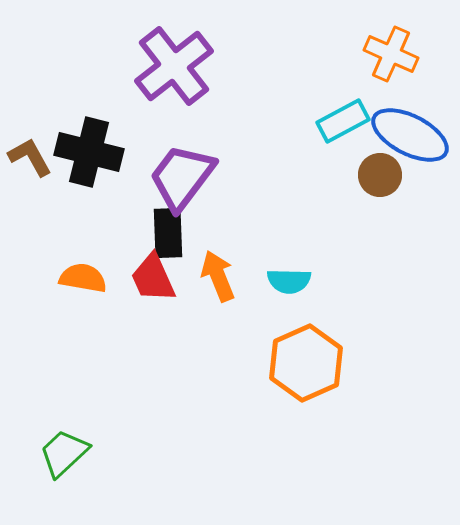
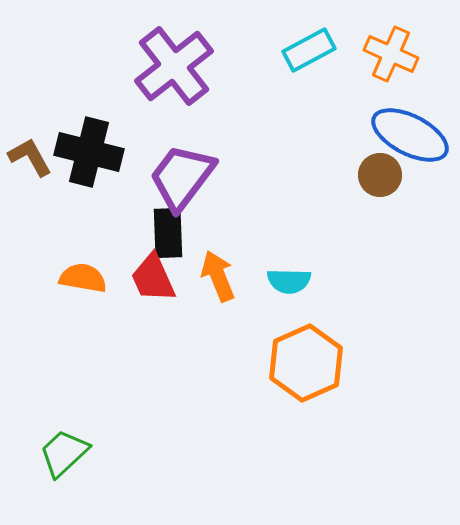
cyan rectangle: moved 34 px left, 71 px up
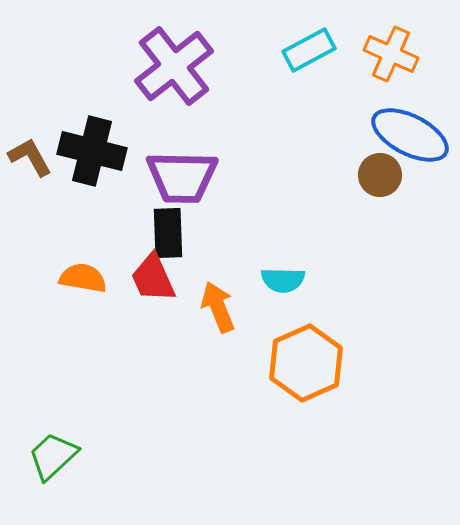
black cross: moved 3 px right, 1 px up
purple trapezoid: rotated 126 degrees counterclockwise
orange arrow: moved 31 px down
cyan semicircle: moved 6 px left, 1 px up
green trapezoid: moved 11 px left, 3 px down
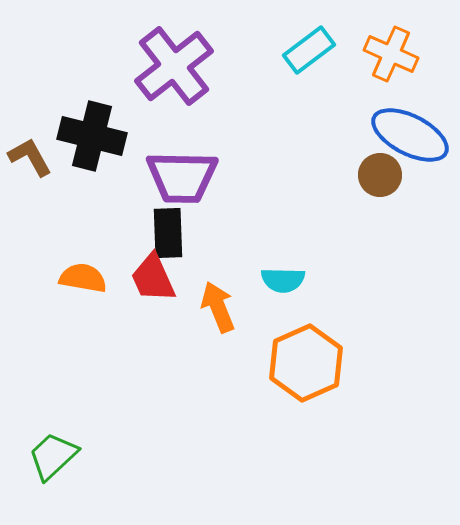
cyan rectangle: rotated 9 degrees counterclockwise
black cross: moved 15 px up
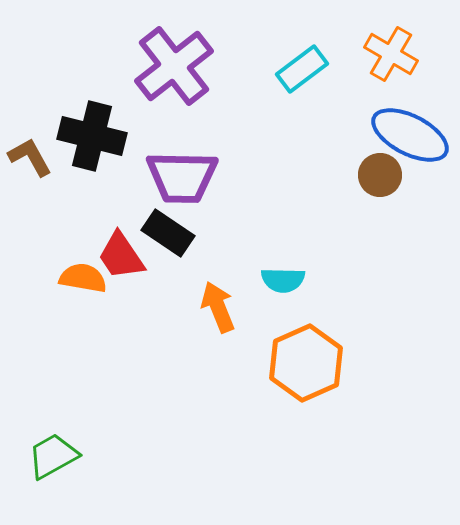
cyan rectangle: moved 7 px left, 19 px down
orange cross: rotated 6 degrees clockwise
black rectangle: rotated 54 degrees counterclockwise
red trapezoid: moved 32 px left, 22 px up; rotated 10 degrees counterclockwise
green trapezoid: rotated 14 degrees clockwise
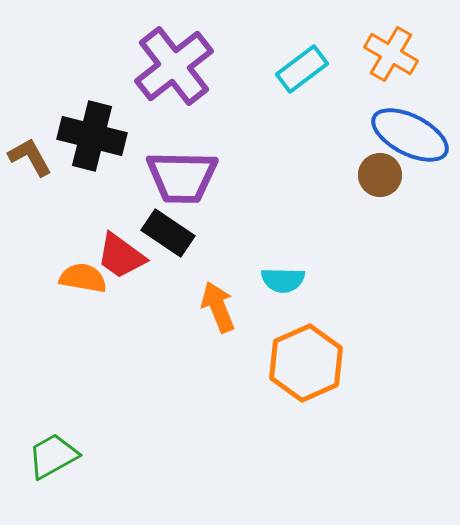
red trapezoid: rotated 20 degrees counterclockwise
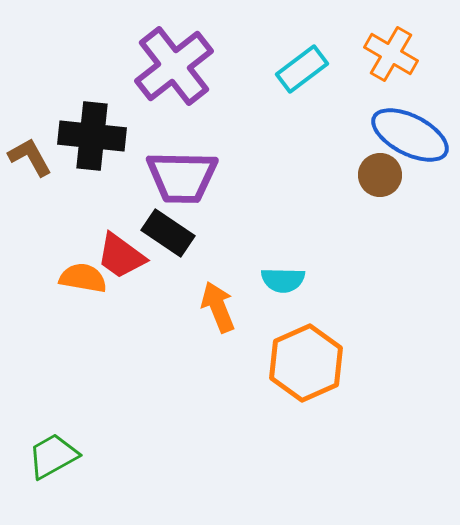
black cross: rotated 8 degrees counterclockwise
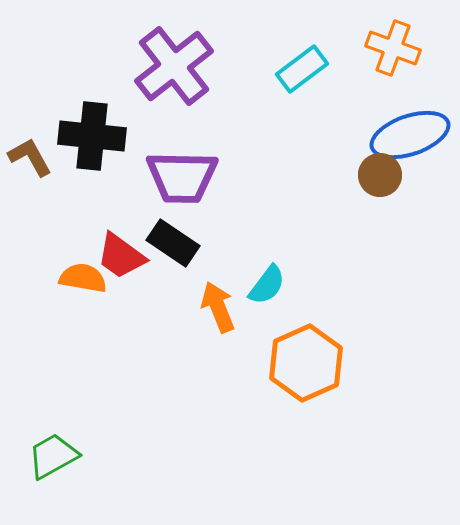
orange cross: moved 2 px right, 6 px up; rotated 10 degrees counterclockwise
blue ellipse: rotated 46 degrees counterclockwise
black rectangle: moved 5 px right, 10 px down
cyan semicircle: moved 16 px left, 5 px down; rotated 54 degrees counterclockwise
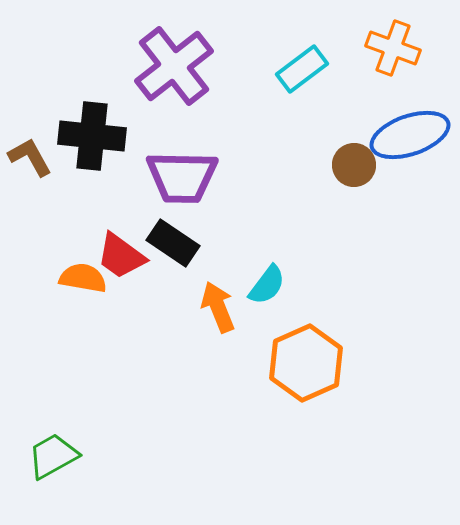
brown circle: moved 26 px left, 10 px up
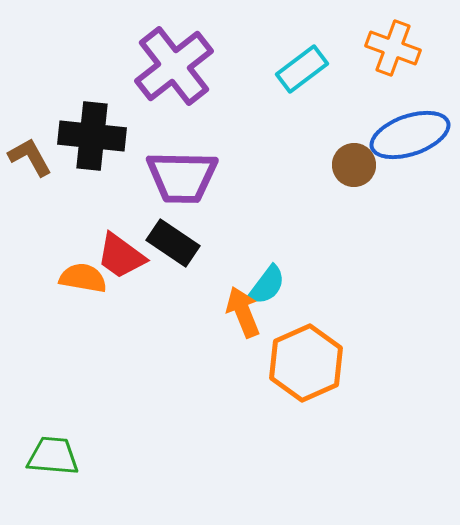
orange arrow: moved 25 px right, 5 px down
green trapezoid: rotated 34 degrees clockwise
